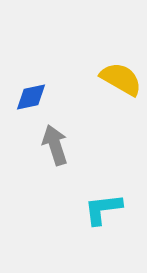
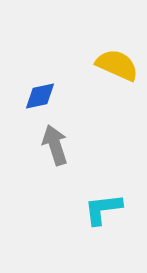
yellow semicircle: moved 4 px left, 14 px up; rotated 6 degrees counterclockwise
blue diamond: moved 9 px right, 1 px up
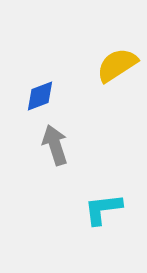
yellow semicircle: rotated 57 degrees counterclockwise
blue diamond: rotated 8 degrees counterclockwise
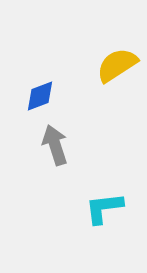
cyan L-shape: moved 1 px right, 1 px up
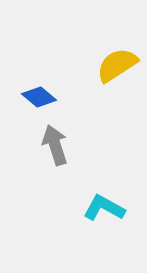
blue diamond: moved 1 px left, 1 px down; rotated 60 degrees clockwise
cyan L-shape: rotated 36 degrees clockwise
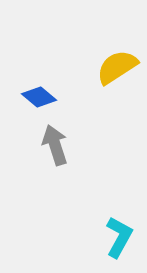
yellow semicircle: moved 2 px down
cyan L-shape: moved 15 px right, 29 px down; rotated 90 degrees clockwise
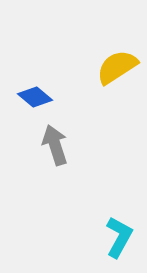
blue diamond: moved 4 px left
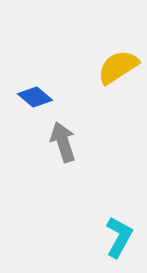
yellow semicircle: moved 1 px right
gray arrow: moved 8 px right, 3 px up
